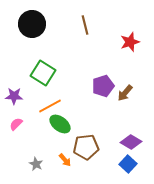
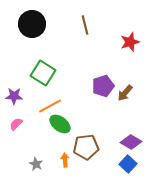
orange arrow: rotated 144 degrees counterclockwise
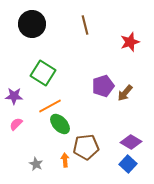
green ellipse: rotated 10 degrees clockwise
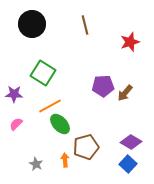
purple pentagon: rotated 15 degrees clockwise
purple star: moved 2 px up
brown pentagon: rotated 10 degrees counterclockwise
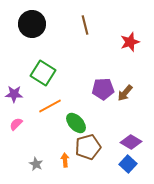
purple pentagon: moved 3 px down
green ellipse: moved 16 px right, 1 px up
brown pentagon: moved 2 px right
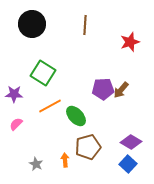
brown line: rotated 18 degrees clockwise
brown arrow: moved 4 px left, 3 px up
green ellipse: moved 7 px up
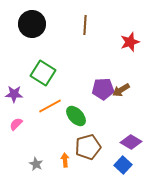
brown arrow: rotated 18 degrees clockwise
blue square: moved 5 px left, 1 px down
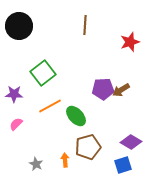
black circle: moved 13 px left, 2 px down
green square: rotated 20 degrees clockwise
blue square: rotated 30 degrees clockwise
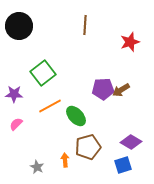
gray star: moved 1 px right, 3 px down
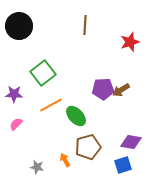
orange line: moved 1 px right, 1 px up
purple diamond: rotated 20 degrees counterclockwise
orange arrow: rotated 24 degrees counterclockwise
gray star: rotated 16 degrees counterclockwise
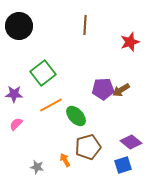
purple diamond: rotated 30 degrees clockwise
